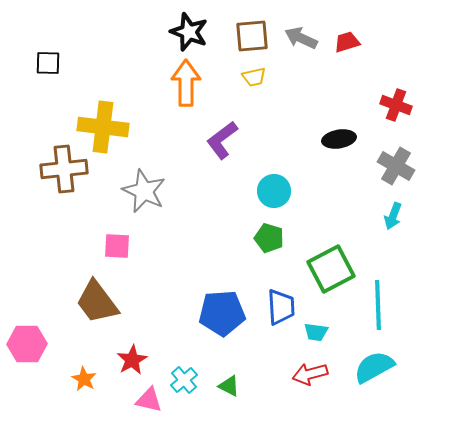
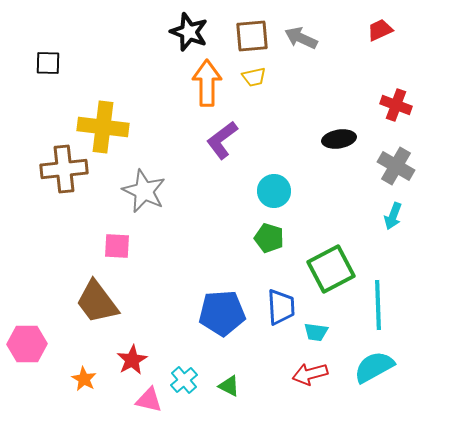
red trapezoid: moved 33 px right, 12 px up; rotated 8 degrees counterclockwise
orange arrow: moved 21 px right
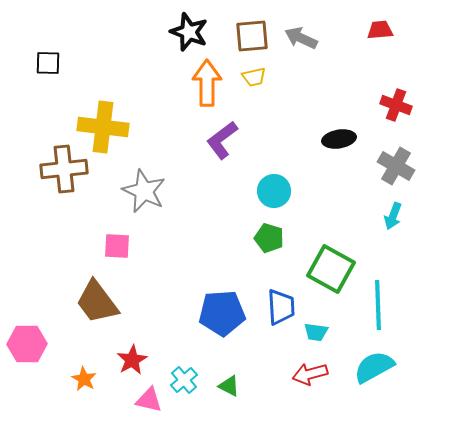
red trapezoid: rotated 20 degrees clockwise
green square: rotated 33 degrees counterclockwise
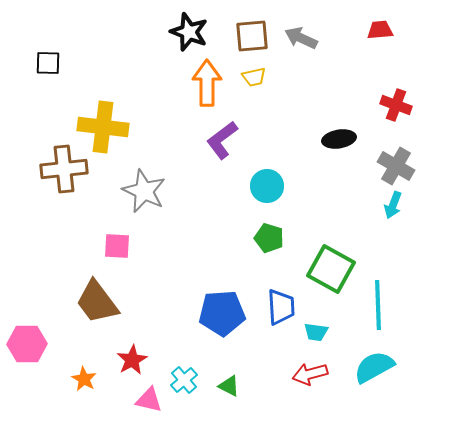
cyan circle: moved 7 px left, 5 px up
cyan arrow: moved 11 px up
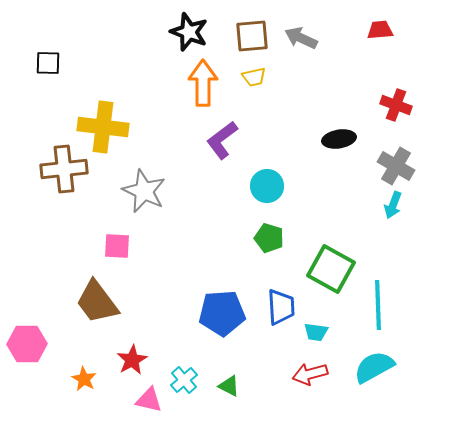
orange arrow: moved 4 px left
